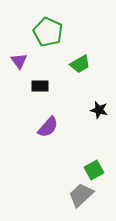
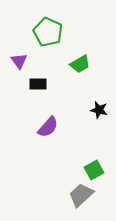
black rectangle: moved 2 px left, 2 px up
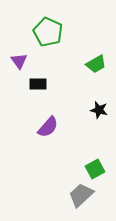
green trapezoid: moved 16 px right
green square: moved 1 px right, 1 px up
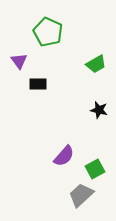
purple semicircle: moved 16 px right, 29 px down
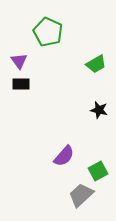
black rectangle: moved 17 px left
green square: moved 3 px right, 2 px down
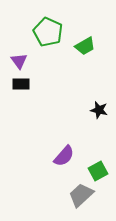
green trapezoid: moved 11 px left, 18 px up
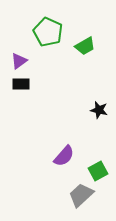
purple triangle: rotated 30 degrees clockwise
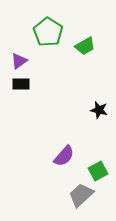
green pentagon: rotated 8 degrees clockwise
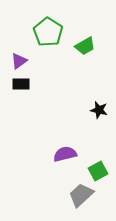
purple semicircle: moved 1 px right, 2 px up; rotated 145 degrees counterclockwise
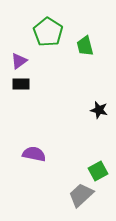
green trapezoid: rotated 105 degrees clockwise
purple semicircle: moved 31 px left; rotated 25 degrees clockwise
